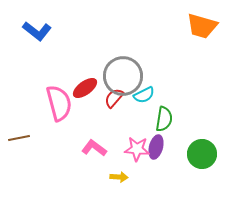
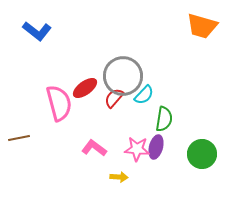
cyan semicircle: rotated 20 degrees counterclockwise
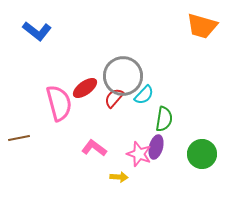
pink star: moved 2 px right, 5 px down; rotated 15 degrees clockwise
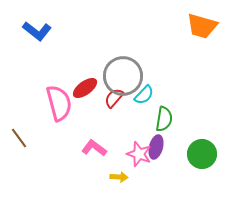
brown line: rotated 65 degrees clockwise
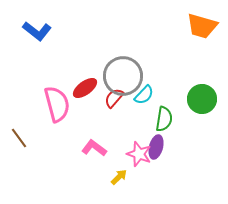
pink semicircle: moved 2 px left, 1 px down
green circle: moved 55 px up
yellow arrow: rotated 48 degrees counterclockwise
